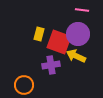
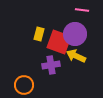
purple circle: moved 3 px left
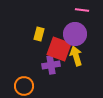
red square: moved 7 px down
yellow arrow: rotated 48 degrees clockwise
orange circle: moved 1 px down
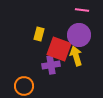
purple circle: moved 4 px right, 1 px down
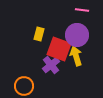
purple circle: moved 2 px left
purple cross: rotated 30 degrees counterclockwise
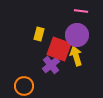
pink line: moved 1 px left, 1 px down
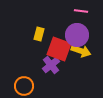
yellow arrow: moved 5 px right, 5 px up; rotated 126 degrees clockwise
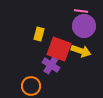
purple circle: moved 7 px right, 9 px up
purple cross: rotated 18 degrees counterclockwise
orange circle: moved 7 px right
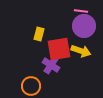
red square: rotated 30 degrees counterclockwise
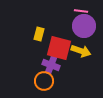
red square: moved 1 px up; rotated 25 degrees clockwise
purple cross: rotated 12 degrees counterclockwise
orange circle: moved 13 px right, 5 px up
